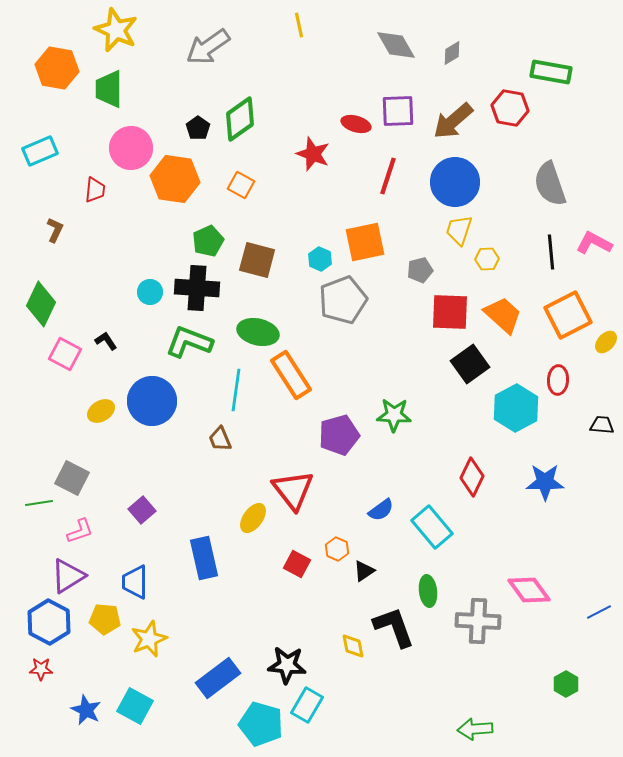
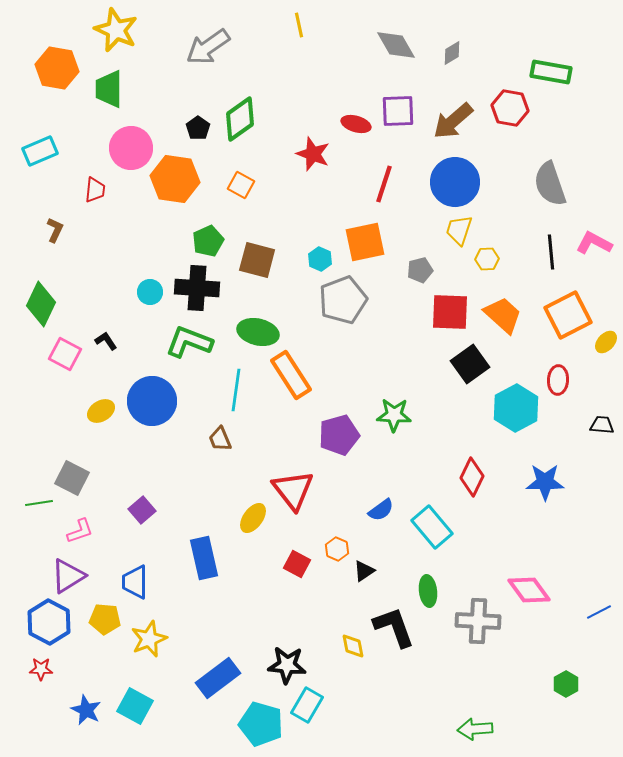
red line at (388, 176): moved 4 px left, 8 px down
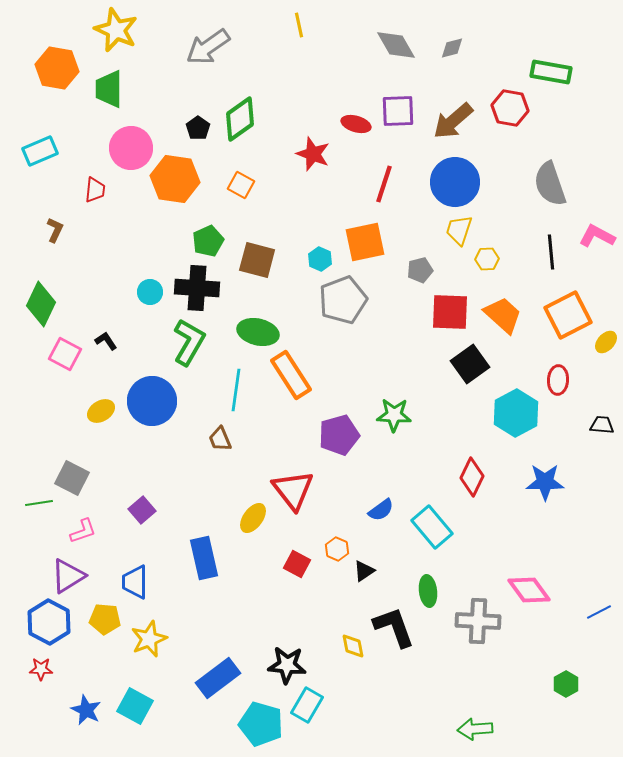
gray diamond at (452, 53): moved 5 px up; rotated 15 degrees clockwise
pink L-shape at (594, 243): moved 3 px right, 7 px up
green L-shape at (189, 342): rotated 99 degrees clockwise
cyan hexagon at (516, 408): moved 5 px down
pink L-shape at (80, 531): moved 3 px right
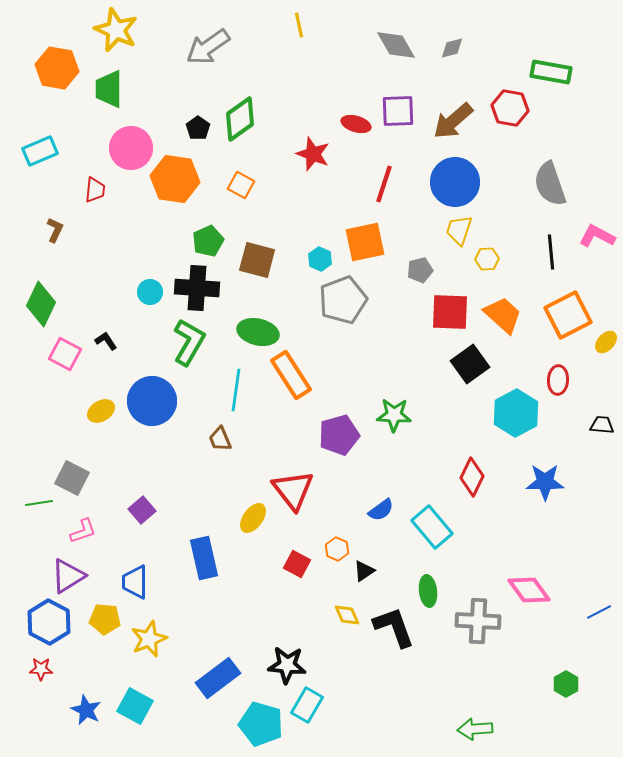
yellow diamond at (353, 646): moved 6 px left, 31 px up; rotated 12 degrees counterclockwise
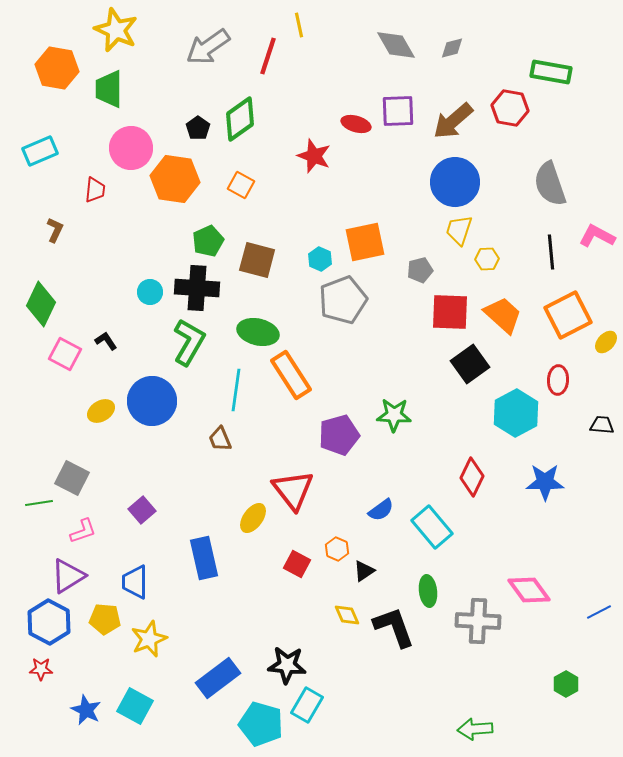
red star at (313, 154): moved 1 px right, 2 px down
red line at (384, 184): moved 116 px left, 128 px up
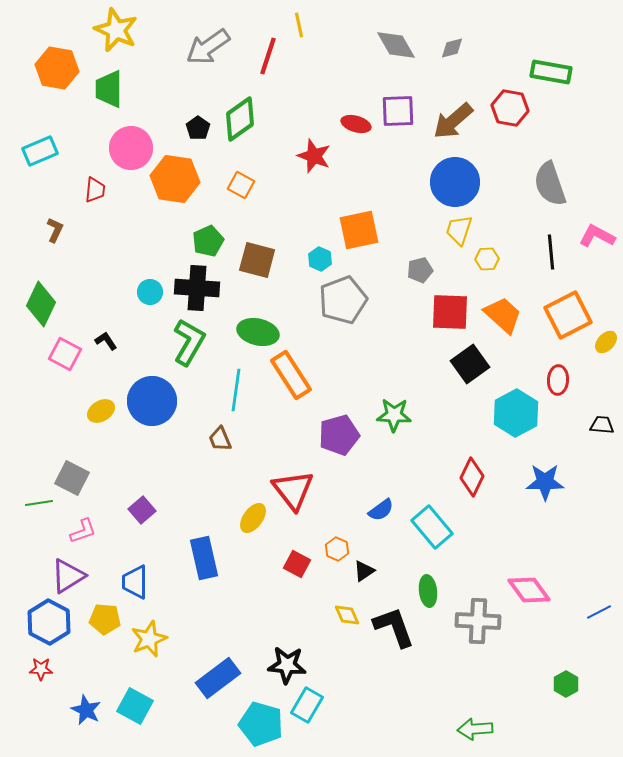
orange square at (365, 242): moved 6 px left, 12 px up
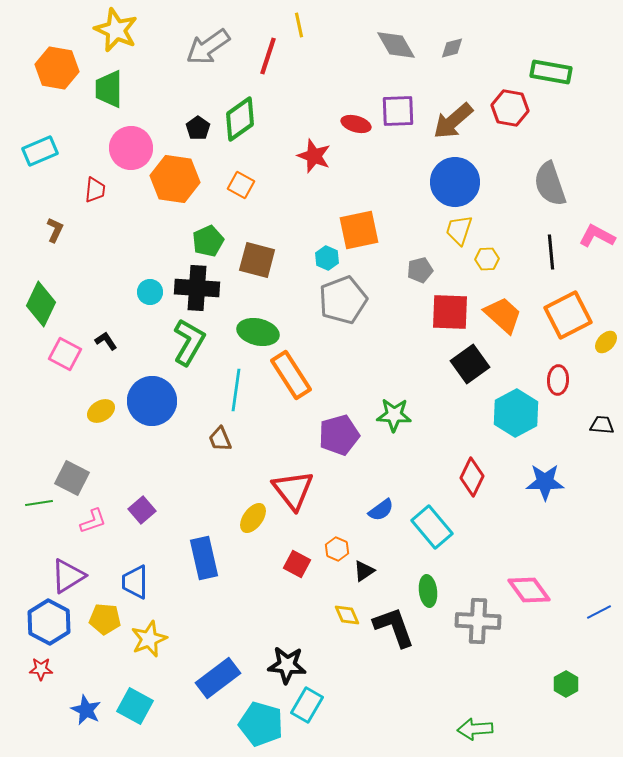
cyan hexagon at (320, 259): moved 7 px right, 1 px up
pink L-shape at (83, 531): moved 10 px right, 10 px up
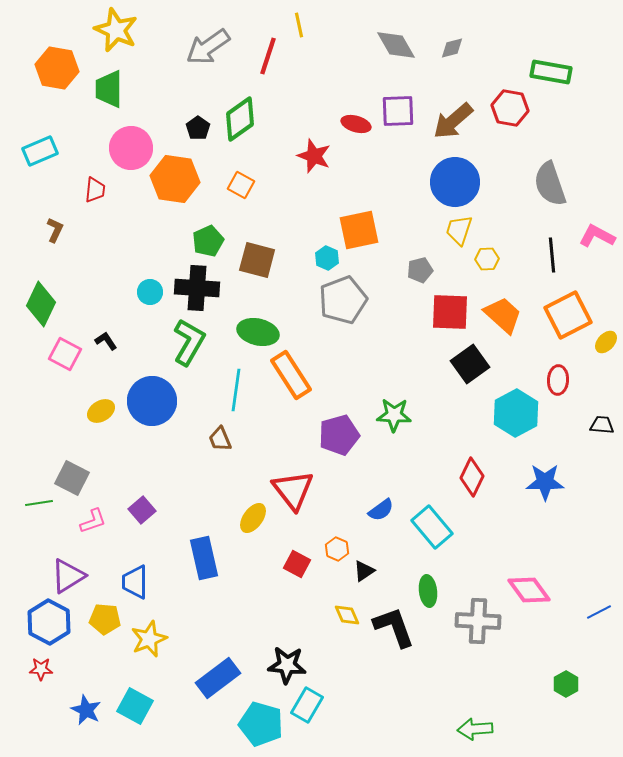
black line at (551, 252): moved 1 px right, 3 px down
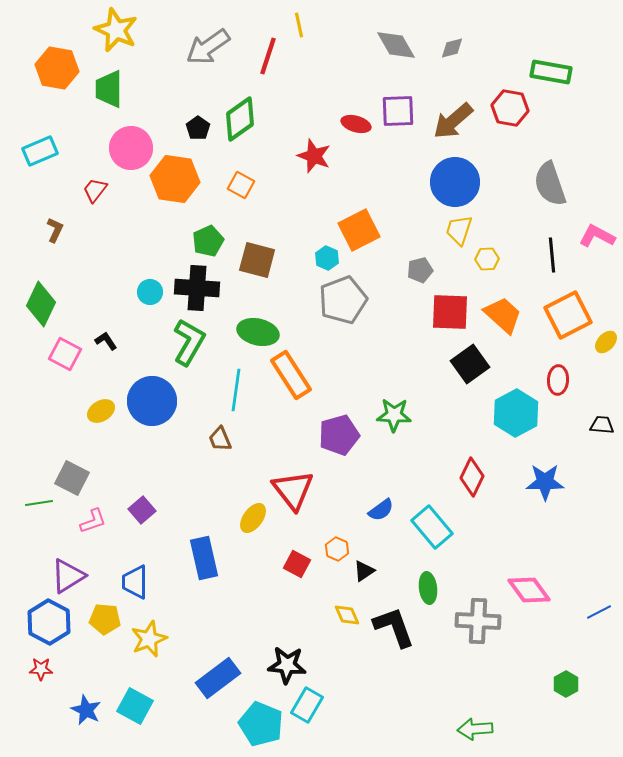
red trapezoid at (95, 190): rotated 148 degrees counterclockwise
orange square at (359, 230): rotated 15 degrees counterclockwise
green ellipse at (428, 591): moved 3 px up
cyan pentagon at (261, 724): rotated 6 degrees clockwise
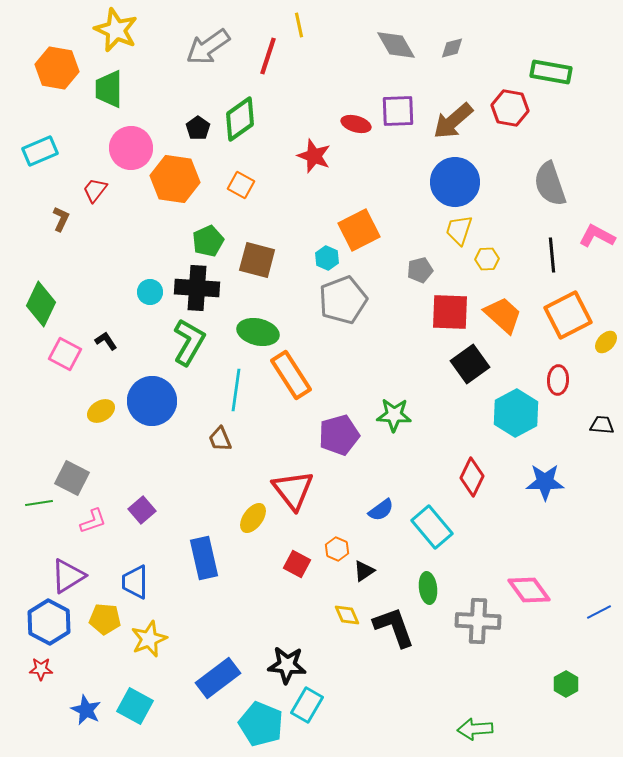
brown L-shape at (55, 230): moved 6 px right, 11 px up
